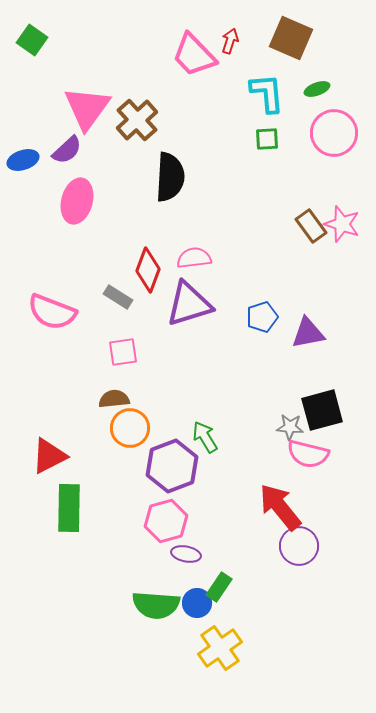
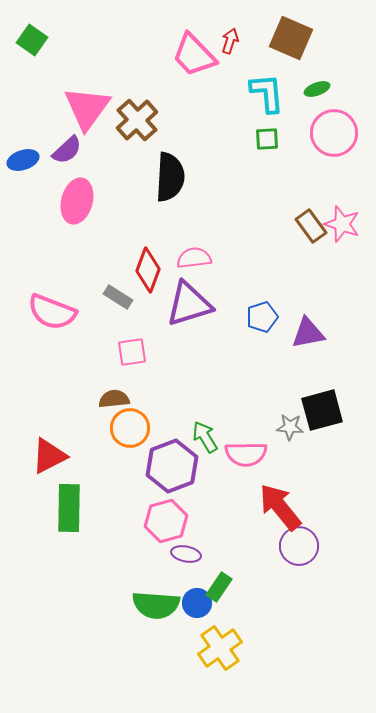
pink square at (123, 352): moved 9 px right
pink semicircle at (308, 454): moved 62 px left; rotated 15 degrees counterclockwise
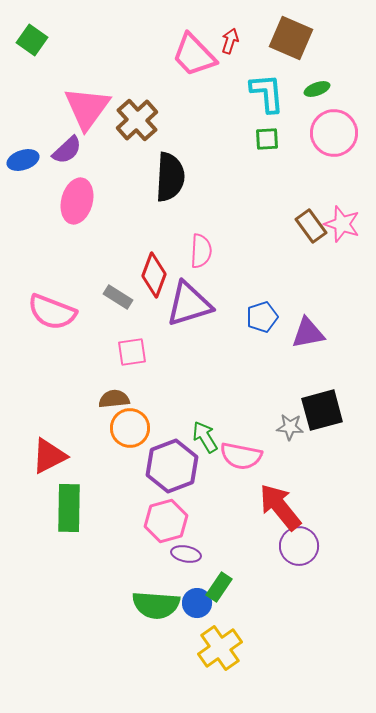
pink semicircle at (194, 258): moved 7 px right, 7 px up; rotated 100 degrees clockwise
red diamond at (148, 270): moved 6 px right, 5 px down
pink semicircle at (246, 454): moved 5 px left, 2 px down; rotated 12 degrees clockwise
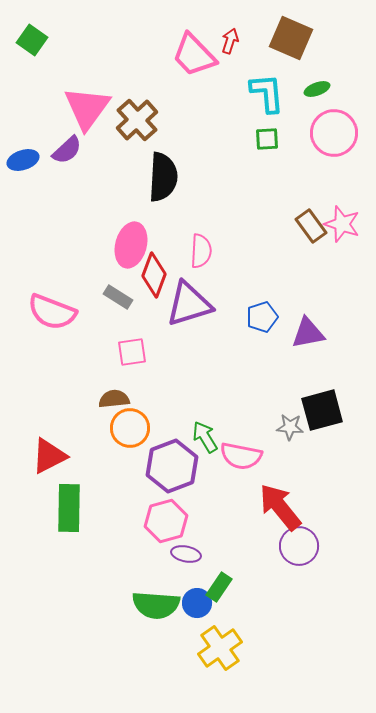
black semicircle at (170, 177): moved 7 px left
pink ellipse at (77, 201): moved 54 px right, 44 px down
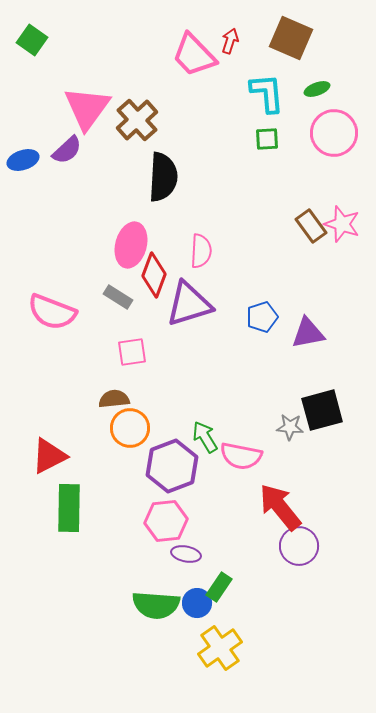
pink hexagon at (166, 521): rotated 9 degrees clockwise
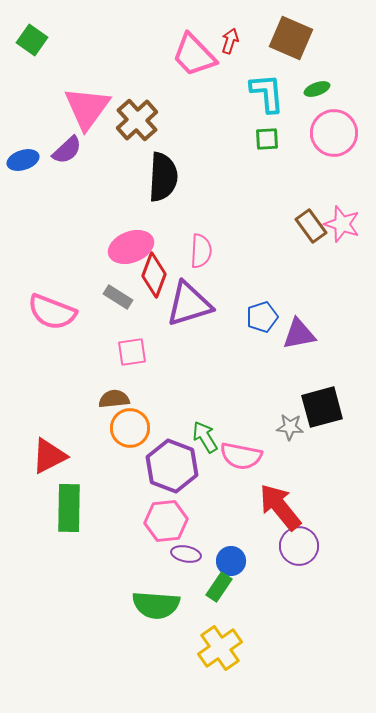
pink ellipse at (131, 245): moved 2 px down; rotated 54 degrees clockwise
purple triangle at (308, 333): moved 9 px left, 1 px down
black square at (322, 410): moved 3 px up
purple hexagon at (172, 466): rotated 18 degrees counterclockwise
blue circle at (197, 603): moved 34 px right, 42 px up
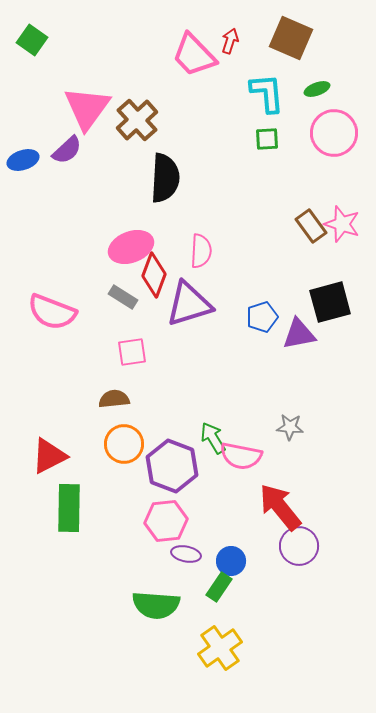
black semicircle at (163, 177): moved 2 px right, 1 px down
gray rectangle at (118, 297): moved 5 px right
black square at (322, 407): moved 8 px right, 105 px up
orange circle at (130, 428): moved 6 px left, 16 px down
green arrow at (205, 437): moved 8 px right, 1 px down
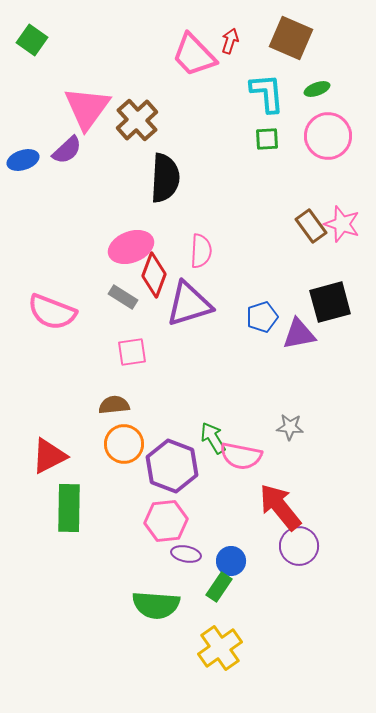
pink circle at (334, 133): moved 6 px left, 3 px down
brown semicircle at (114, 399): moved 6 px down
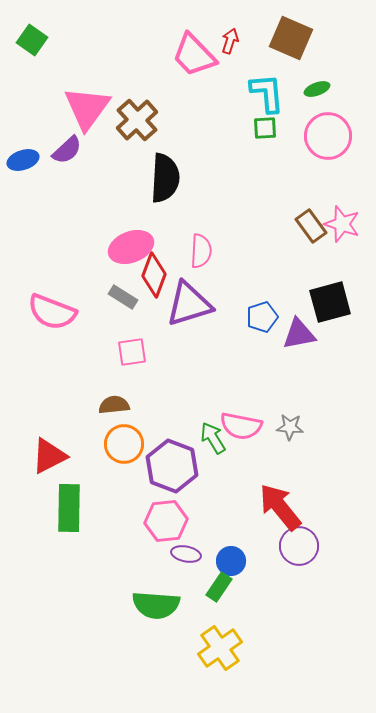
green square at (267, 139): moved 2 px left, 11 px up
pink semicircle at (241, 456): moved 30 px up
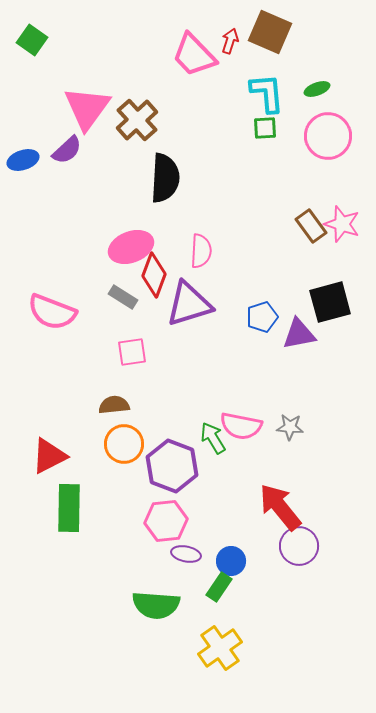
brown square at (291, 38): moved 21 px left, 6 px up
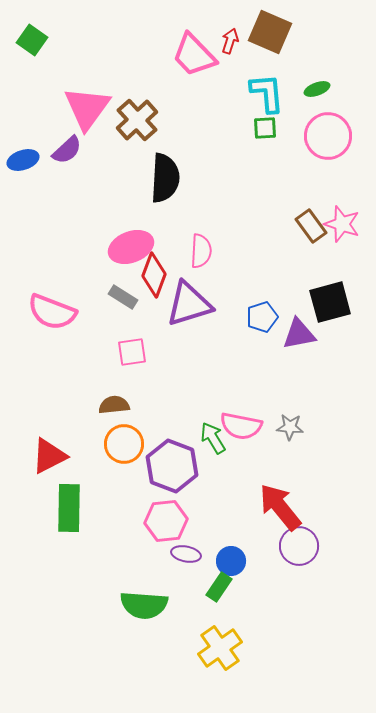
green semicircle at (156, 605): moved 12 px left
